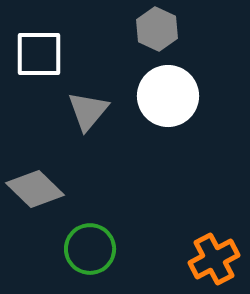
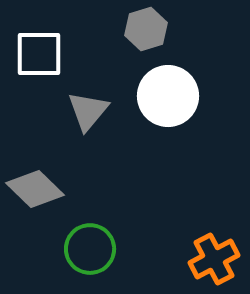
gray hexagon: moved 11 px left; rotated 18 degrees clockwise
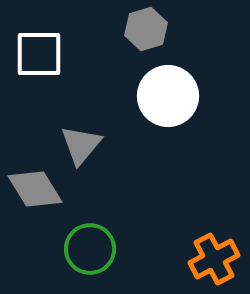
gray triangle: moved 7 px left, 34 px down
gray diamond: rotated 14 degrees clockwise
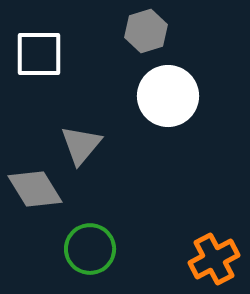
gray hexagon: moved 2 px down
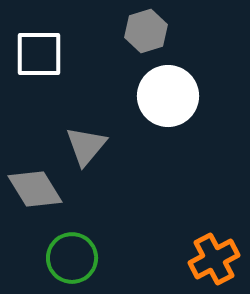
gray triangle: moved 5 px right, 1 px down
green circle: moved 18 px left, 9 px down
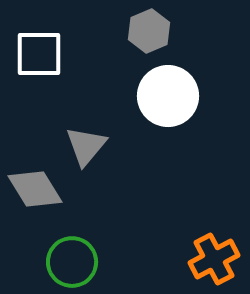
gray hexagon: moved 3 px right; rotated 6 degrees counterclockwise
green circle: moved 4 px down
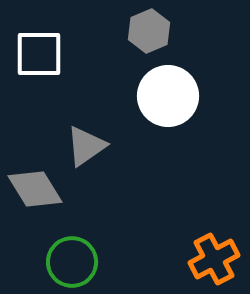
gray triangle: rotated 15 degrees clockwise
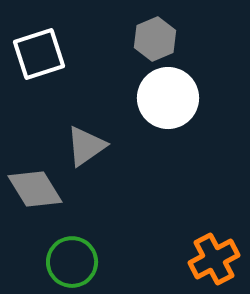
gray hexagon: moved 6 px right, 8 px down
white square: rotated 18 degrees counterclockwise
white circle: moved 2 px down
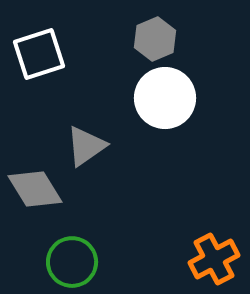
white circle: moved 3 px left
